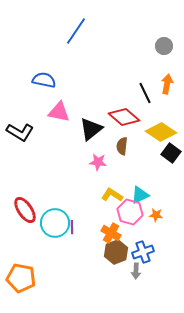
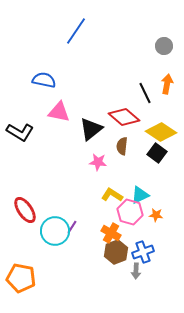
black square: moved 14 px left
cyan circle: moved 8 px down
purple line: rotated 32 degrees clockwise
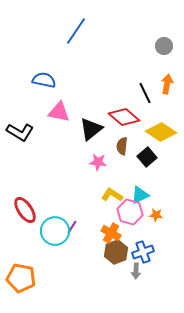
black square: moved 10 px left, 4 px down; rotated 12 degrees clockwise
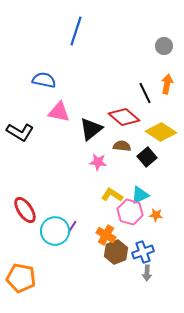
blue line: rotated 16 degrees counterclockwise
brown semicircle: rotated 90 degrees clockwise
orange cross: moved 5 px left, 2 px down
gray arrow: moved 11 px right, 2 px down
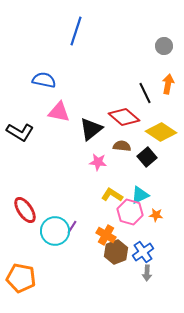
orange arrow: moved 1 px right
blue cross: rotated 15 degrees counterclockwise
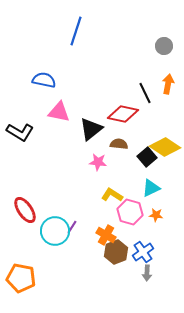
red diamond: moved 1 px left, 3 px up; rotated 28 degrees counterclockwise
yellow diamond: moved 4 px right, 15 px down
brown semicircle: moved 3 px left, 2 px up
cyan triangle: moved 11 px right, 7 px up
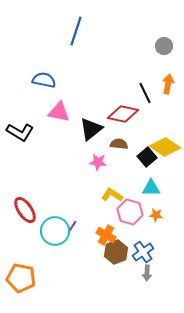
cyan triangle: rotated 24 degrees clockwise
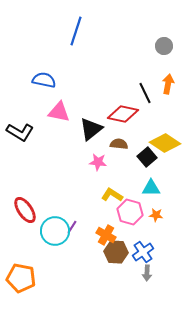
yellow diamond: moved 4 px up
brown hexagon: rotated 25 degrees clockwise
